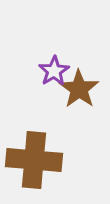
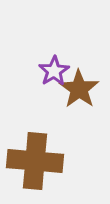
brown cross: moved 1 px right, 1 px down
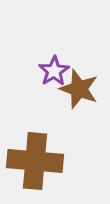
brown star: rotated 15 degrees counterclockwise
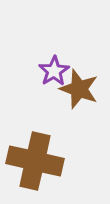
brown cross: rotated 8 degrees clockwise
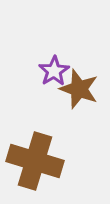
brown cross: rotated 4 degrees clockwise
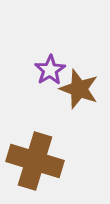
purple star: moved 4 px left, 1 px up
